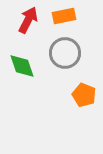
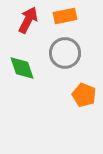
orange rectangle: moved 1 px right
green diamond: moved 2 px down
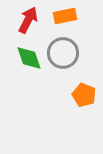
gray circle: moved 2 px left
green diamond: moved 7 px right, 10 px up
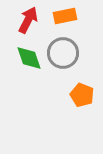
orange pentagon: moved 2 px left
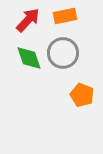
red arrow: rotated 16 degrees clockwise
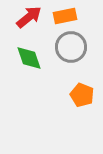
red arrow: moved 1 px right, 3 px up; rotated 8 degrees clockwise
gray circle: moved 8 px right, 6 px up
